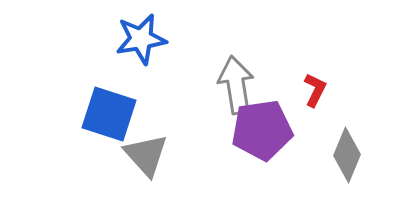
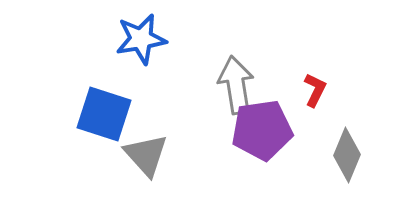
blue square: moved 5 px left
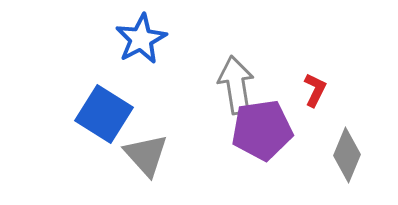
blue star: rotated 18 degrees counterclockwise
blue square: rotated 14 degrees clockwise
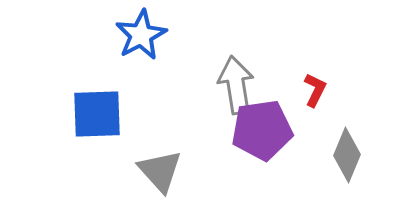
blue star: moved 4 px up
blue square: moved 7 px left; rotated 34 degrees counterclockwise
gray triangle: moved 14 px right, 16 px down
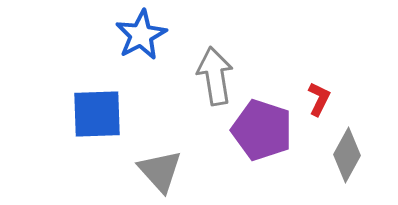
gray arrow: moved 21 px left, 9 px up
red L-shape: moved 4 px right, 9 px down
purple pentagon: rotated 26 degrees clockwise
gray diamond: rotated 6 degrees clockwise
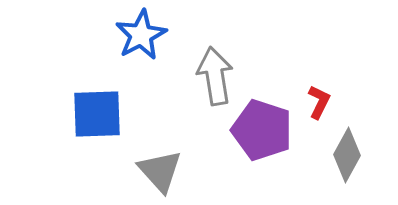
red L-shape: moved 3 px down
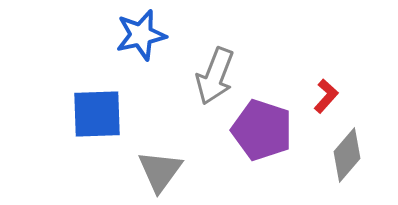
blue star: rotated 15 degrees clockwise
gray arrow: rotated 150 degrees counterclockwise
red L-shape: moved 7 px right, 6 px up; rotated 16 degrees clockwise
gray diamond: rotated 12 degrees clockwise
gray triangle: rotated 18 degrees clockwise
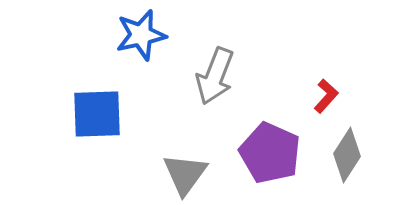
purple pentagon: moved 8 px right, 23 px down; rotated 6 degrees clockwise
gray diamond: rotated 8 degrees counterclockwise
gray triangle: moved 25 px right, 3 px down
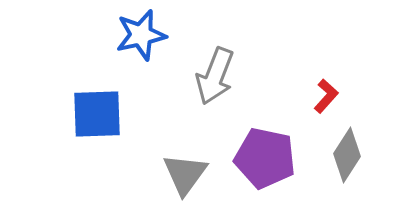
purple pentagon: moved 5 px left, 5 px down; rotated 12 degrees counterclockwise
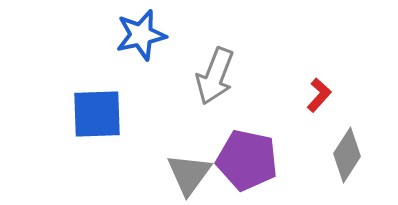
red L-shape: moved 7 px left, 1 px up
purple pentagon: moved 18 px left, 2 px down
gray triangle: moved 4 px right
